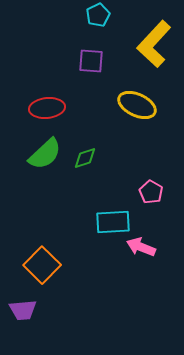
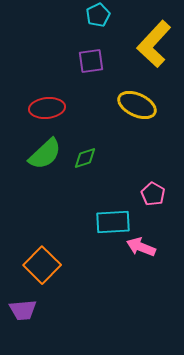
purple square: rotated 12 degrees counterclockwise
pink pentagon: moved 2 px right, 2 px down
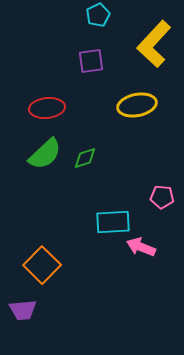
yellow ellipse: rotated 36 degrees counterclockwise
pink pentagon: moved 9 px right, 3 px down; rotated 25 degrees counterclockwise
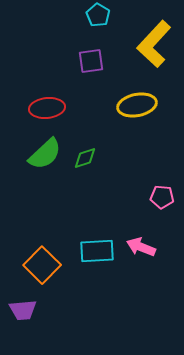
cyan pentagon: rotated 15 degrees counterclockwise
cyan rectangle: moved 16 px left, 29 px down
